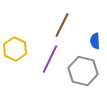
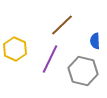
brown line: rotated 20 degrees clockwise
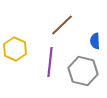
purple line: moved 3 px down; rotated 20 degrees counterclockwise
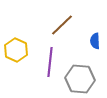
yellow hexagon: moved 1 px right, 1 px down
gray hexagon: moved 3 px left, 8 px down; rotated 8 degrees counterclockwise
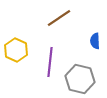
brown line: moved 3 px left, 7 px up; rotated 10 degrees clockwise
gray hexagon: rotated 8 degrees clockwise
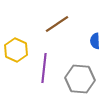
brown line: moved 2 px left, 6 px down
purple line: moved 6 px left, 6 px down
gray hexagon: rotated 8 degrees counterclockwise
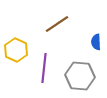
blue semicircle: moved 1 px right, 1 px down
gray hexagon: moved 3 px up
